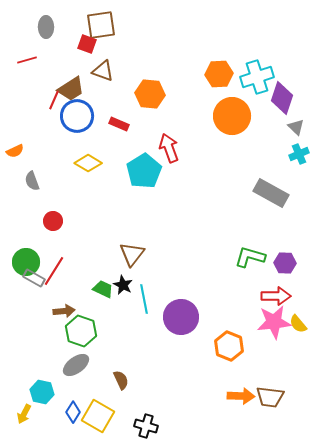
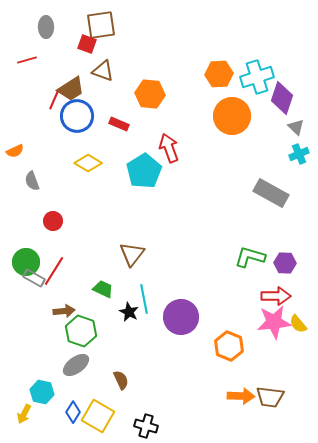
black star at (123, 285): moved 6 px right, 27 px down
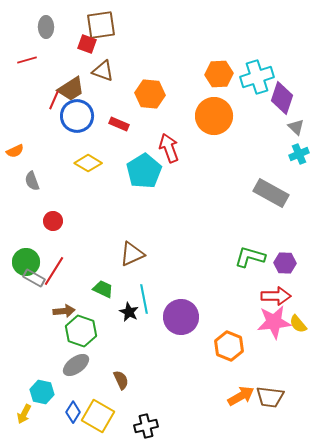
orange circle at (232, 116): moved 18 px left
brown triangle at (132, 254): rotated 28 degrees clockwise
orange arrow at (241, 396): rotated 32 degrees counterclockwise
black cross at (146, 426): rotated 30 degrees counterclockwise
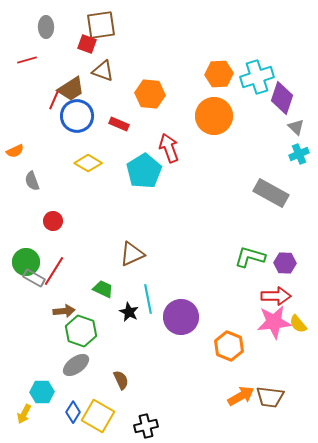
cyan line at (144, 299): moved 4 px right
cyan hexagon at (42, 392): rotated 15 degrees counterclockwise
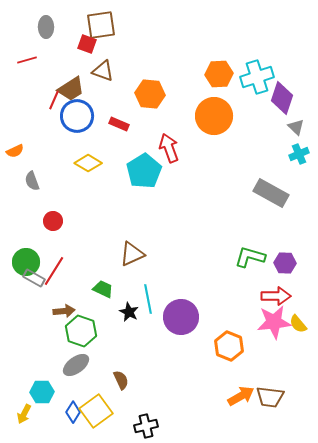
yellow square at (98, 416): moved 2 px left, 5 px up; rotated 24 degrees clockwise
